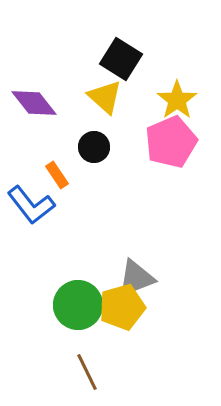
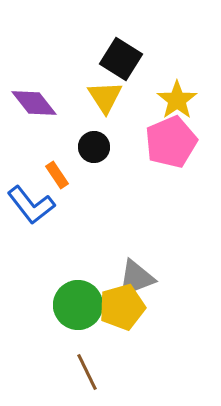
yellow triangle: rotated 15 degrees clockwise
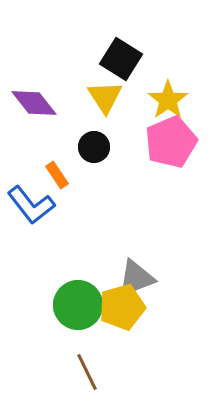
yellow star: moved 9 px left
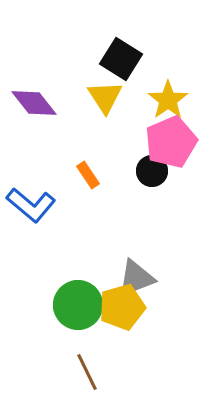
black circle: moved 58 px right, 24 px down
orange rectangle: moved 31 px right
blue L-shape: rotated 12 degrees counterclockwise
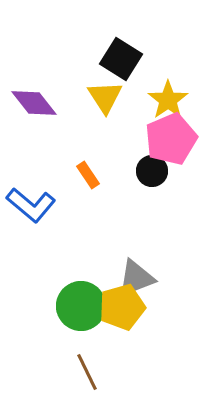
pink pentagon: moved 3 px up
green circle: moved 3 px right, 1 px down
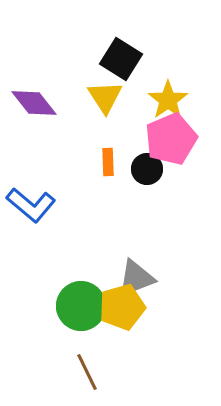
black circle: moved 5 px left, 2 px up
orange rectangle: moved 20 px right, 13 px up; rotated 32 degrees clockwise
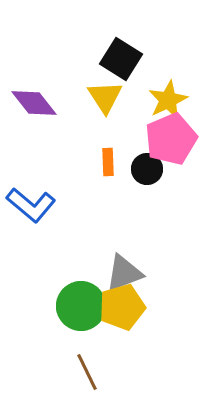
yellow star: rotated 9 degrees clockwise
gray triangle: moved 12 px left, 5 px up
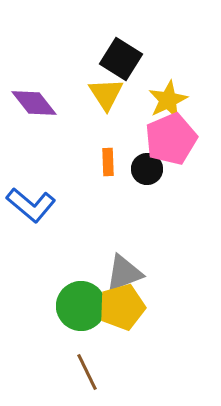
yellow triangle: moved 1 px right, 3 px up
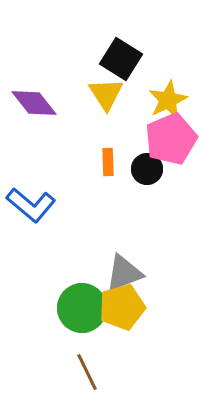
green circle: moved 1 px right, 2 px down
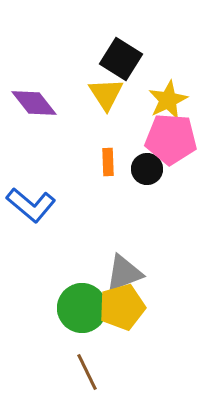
pink pentagon: rotated 27 degrees clockwise
